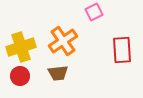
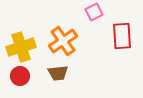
red rectangle: moved 14 px up
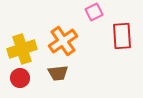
yellow cross: moved 1 px right, 2 px down
red circle: moved 2 px down
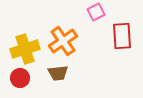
pink square: moved 2 px right
yellow cross: moved 3 px right
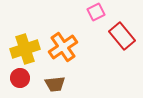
red rectangle: rotated 36 degrees counterclockwise
orange cross: moved 6 px down
brown trapezoid: moved 3 px left, 11 px down
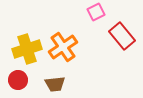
yellow cross: moved 2 px right
red circle: moved 2 px left, 2 px down
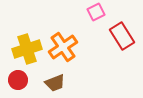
red rectangle: rotated 8 degrees clockwise
brown trapezoid: moved 1 px up; rotated 15 degrees counterclockwise
